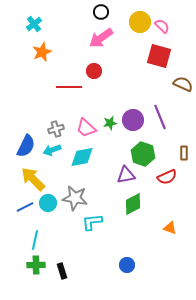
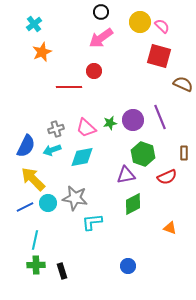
blue circle: moved 1 px right, 1 px down
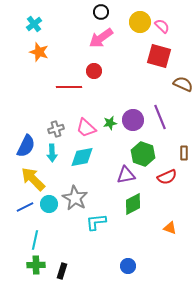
orange star: moved 3 px left; rotated 30 degrees counterclockwise
cyan arrow: moved 3 px down; rotated 72 degrees counterclockwise
gray star: rotated 20 degrees clockwise
cyan circle: moved 1 px right, 1 px down
cyan L-shape: moved 4 px right
black rectangle: rotated 35 degrees clockwise
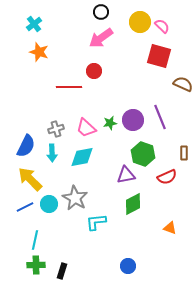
yellow arrow: moved 3 px left
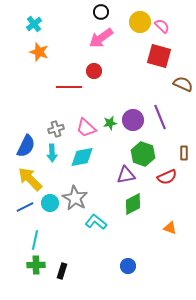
cyan circle: moved 1 px right, 1 px up
cyan L-shape: rotated 45 degrees clockwise
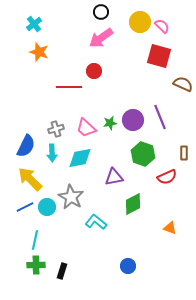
cyan diamond: moved 2 px left, 1 px down
purple triangle: moved 12 px left, 2 px down
gray star: moved 4 px left, 1 px up
cyan circle: moved 3 px left, 4 px down
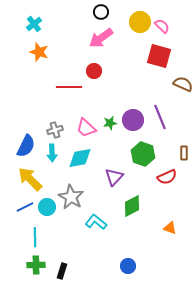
gray cross: moved 1 px left, 1 px down
purple triangle: rotated 36 degrees counterclockwise
green diamond: moved 1 px left, 2 px down
cyan line: moved 3 px up; rotated 12 degrees counterclockwise
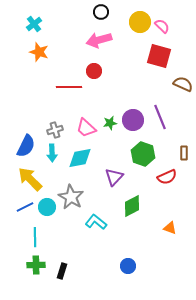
pink arrow: moved 2 px left, 2 px down; rotated 20 degrees clockwise
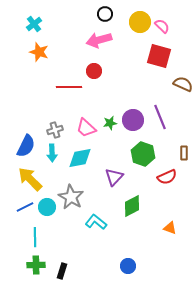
black circle: moved 4 px right, 2 px down
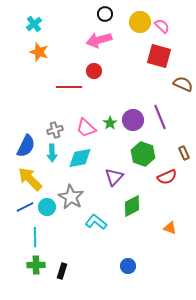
green star: rotated 24 degrees counterclockwise
brown rectangle: rotated 24 degrees counterclockwise
